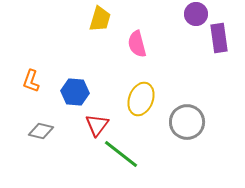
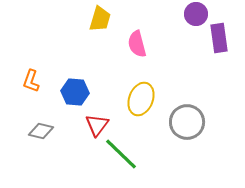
green line: rotated 6 degrees clockwise
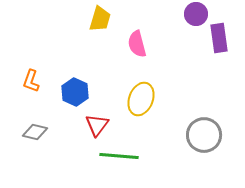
blue hexagon: rotated 20 degrees clockwise
gray circle: moved 17 px right, 13 px down
gray diamond: moved 6 px left, 1 px down
green line: moved 2 px left, 2 px down; rotated 39 degrees counterclockwise
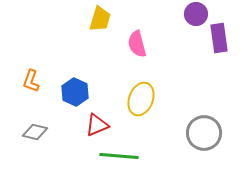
red triangle: rotated 30 degrees clockwise
gray circle: moved 2 px up
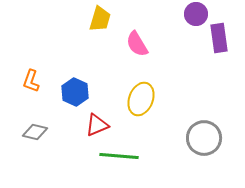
pink semicircle: rotated 16 degrees counterclockwise
gray circle: moved 5 px down
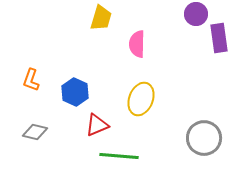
yellow trapezoid: moved 1 px right, 1 px up
pink semicircle: rotated 32 degrees clockwise
orange L-shape: moved 1 px up
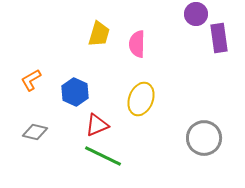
yellow trapezoid: moved 2 px left, 16 px down
orange L-shape: rotated 40 degrees clockwise
green line: moved 16 px left; rotated 21 degrees clockwise
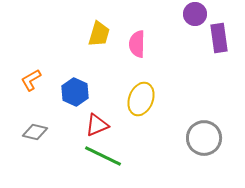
purple circle: moved 1 px left
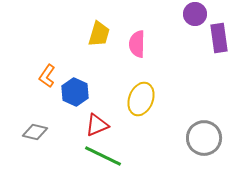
orange L-shape: moved 16 px right, 4 px up; rotated 25 degrees counterclockwise
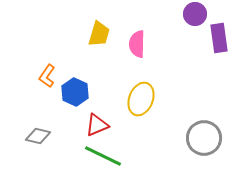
gray diamond: moved 3 px right, 4 px down
